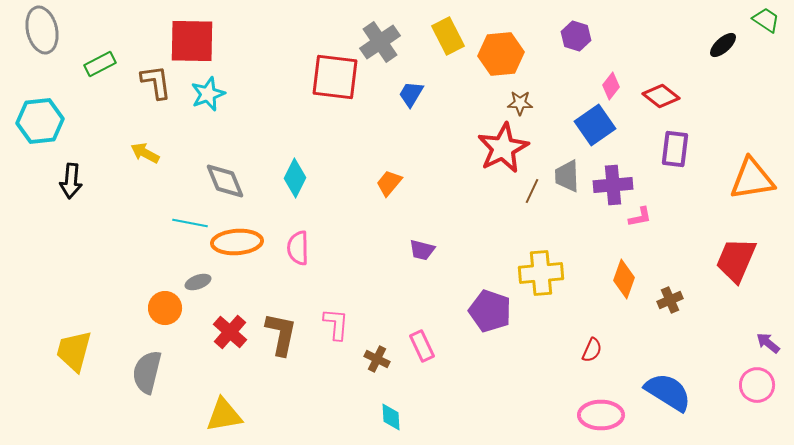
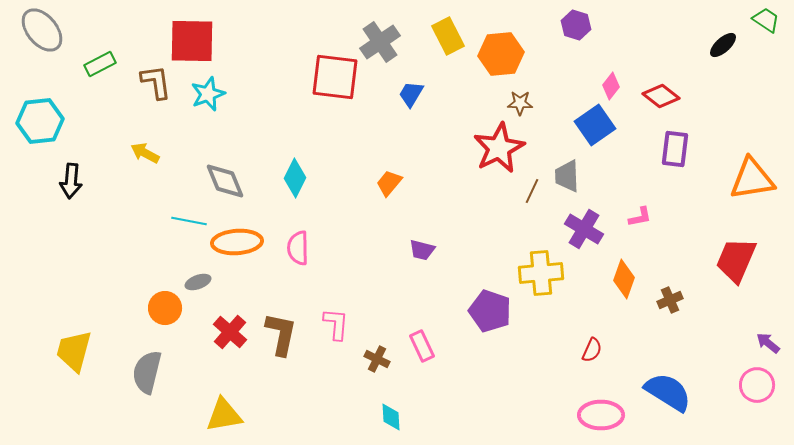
gray ellipse at (42, 30): rotated 27 degrees counterclockwise
purple hexagon at (576, 36): moved 11 px up
red star at (503, 148): moved 4 px left
purple cross at (613, 185): moved 29 px left, 44 px down; rotated 36 degrees clockwise
cyan line at (190, 223): moved 1 px left, 2 px up
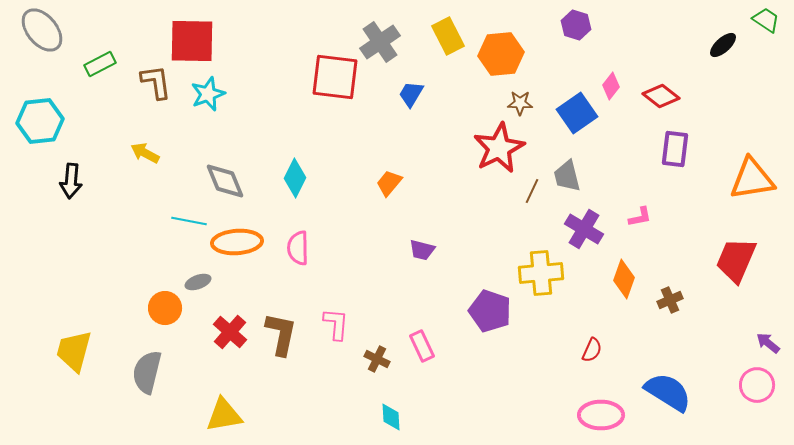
blue square at (595, 125): moved 18 px left, 12 px up
gray trapezoid at (567, 176): rotated 12 degrees counterclockwise
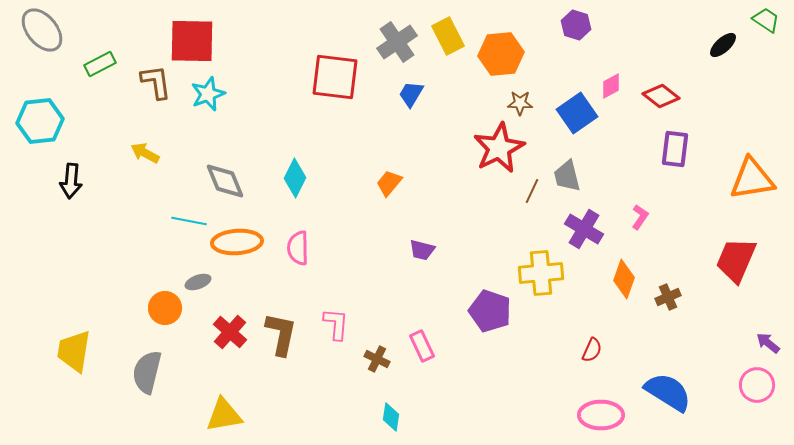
gray cross at (380, 42): moved 17 px right
pink diamond at (611, 86): rotated 24 degrees clockwise
pink L-shape at (640, 217): rotated 45 degrees counterclockwise
brown cross at (670, 300): moved 2 px left, 3 px up
yellow trapezoid at (74, 351): rotated 6 degrees counterclockwise
cyan diamond at (391, 417): rotated 12 degrees clockwise
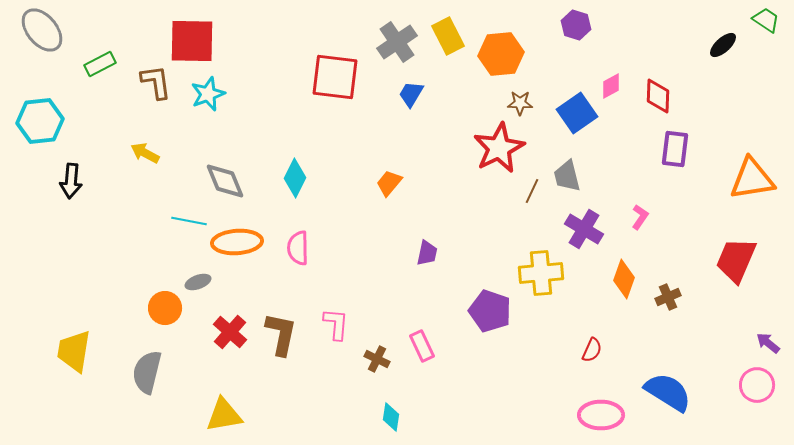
red diamond at (661, 96): moved 3 px left; rotated 54 degrees clockwise
purple trapezoid at (422, 250): moved 5 px right, 3 px down; rotated 92 degrees counterclockwise
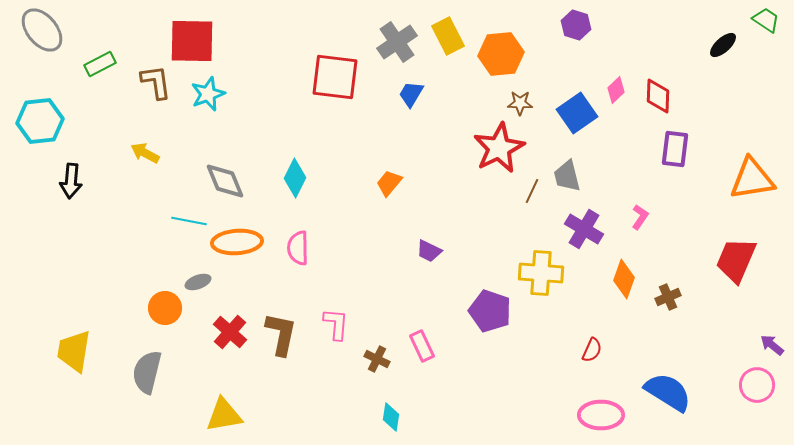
pink diamond at (611, 86): moved 5 px right, 4 px down; rotated 16 degrees counterclockwise
purple trapezoid at (427, 253): moved 2 px right, 2 px up; rotated 104 degrees clockwise
yellow cross at (541, 273): rotated 9 degrees clockwise
purple arrow at (768, 343): moved 4 px right, 2 px down
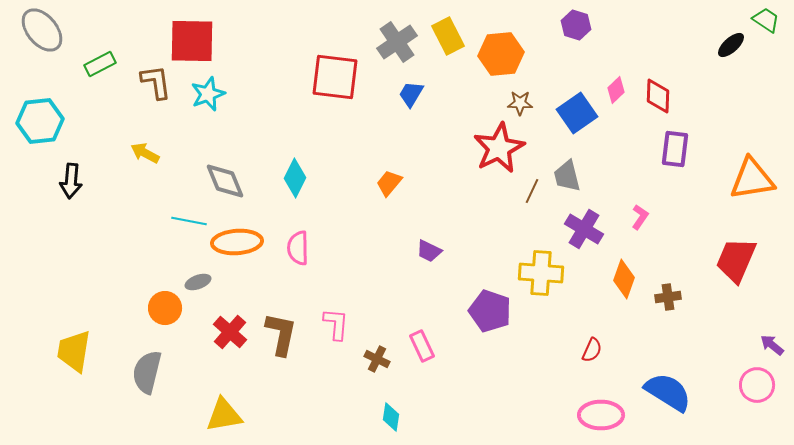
black ellipse at (723, 45): moved 8 px right
brown cross at (668, 297): rotated 15 degrees clockwise
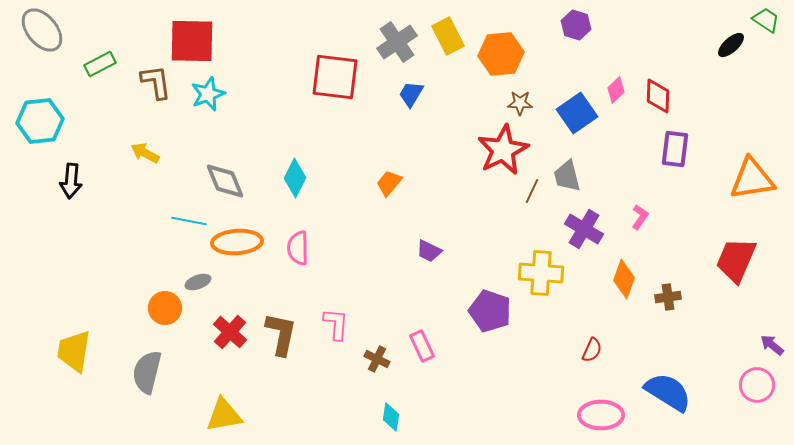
red star at (499, 148): moved 4 px right, 2 px down
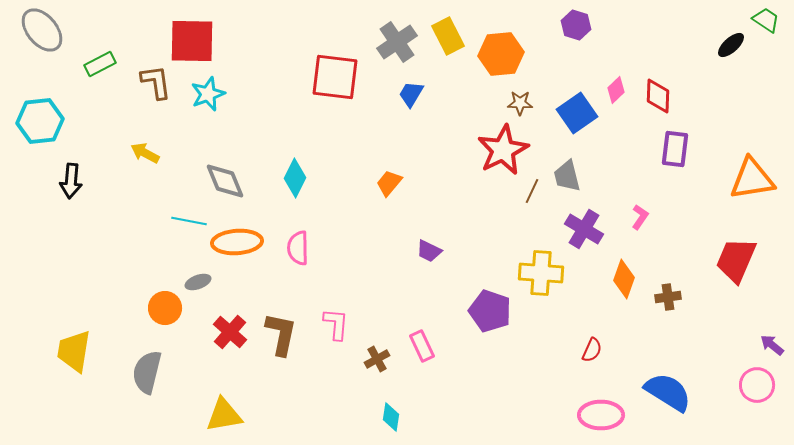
brown cross at (377, 359): rotated 35 degrees clockwise
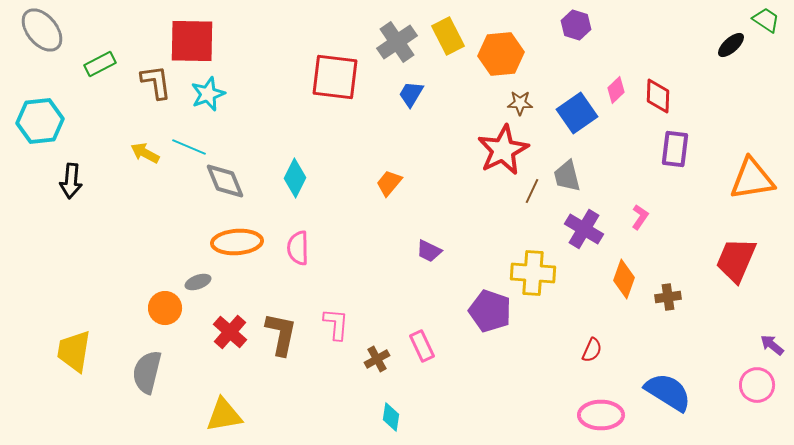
cyan line at (189, 221): moved 74 px up; rotated 12 degrees clockwise
yellow cross at (541, 273): moved 8 px left
